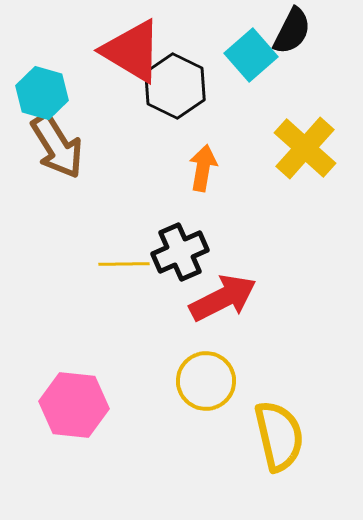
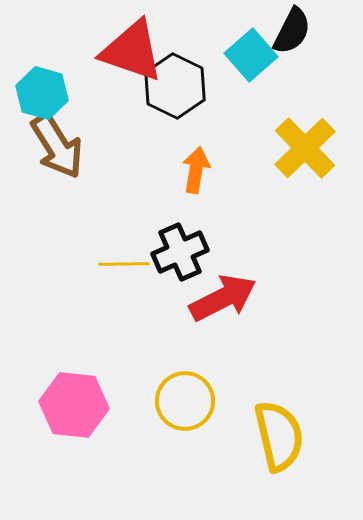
red triangle: rotated 12 degrees counterclockwise
yellow cross: rotated 4 degrees clockwise
orange arrow: moved 7 px left, 2 px down
yellow circle: moved 21 px left, 20 px down
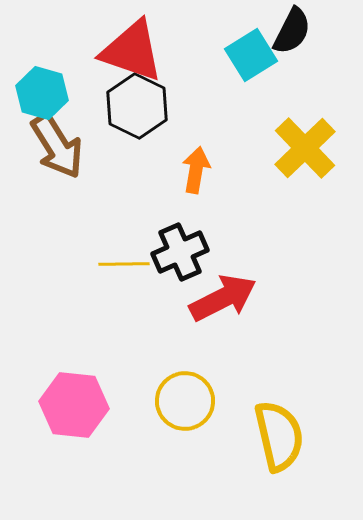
cyan square: rotated 9 degrees clockwise
black hexagon: moved 38 px left, 20 px down
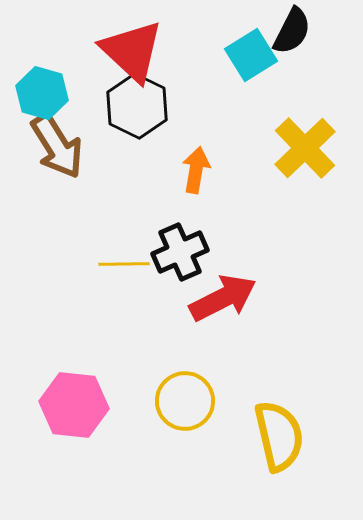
red triangle: rotated 24 degrees clockwise
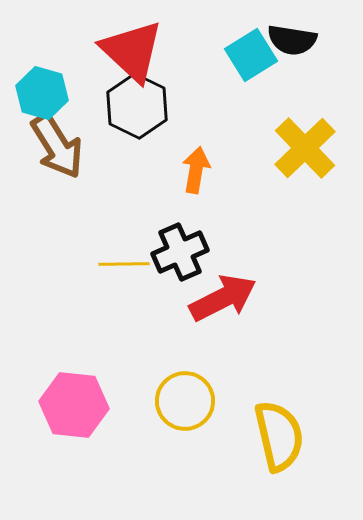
black semicircle: moved 9 px down; rotated 72 degrees clockwise
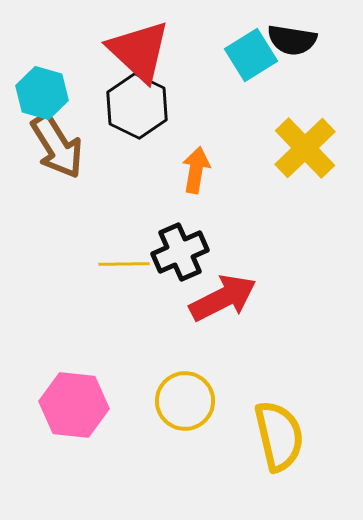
red triangle: moved 7 px right
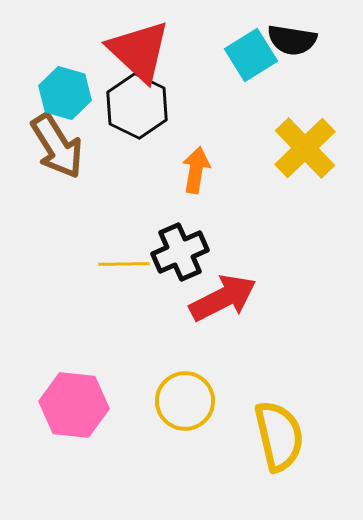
cyan hexagon: moved 23 px right
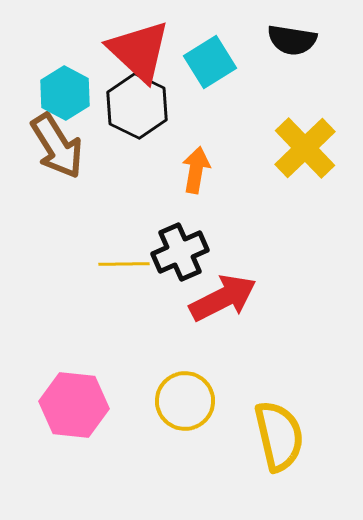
cyan square: moved 41 px left, 7 px down
cyan hexagon: rotated 12 degrees clockwise
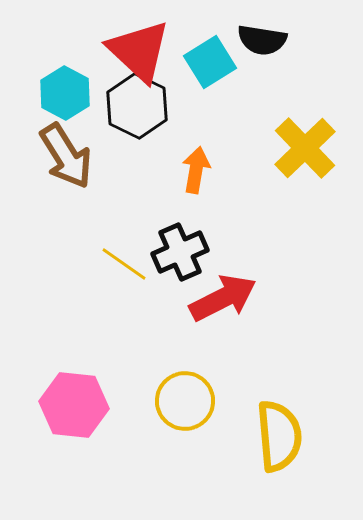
black semicircle: moved 30 px left
brown arrow: moved 9 px right, 10 px down
yellow line: rotated 36 degrees clockwise
yellow semicircle: rotated 8 degrees clockwise
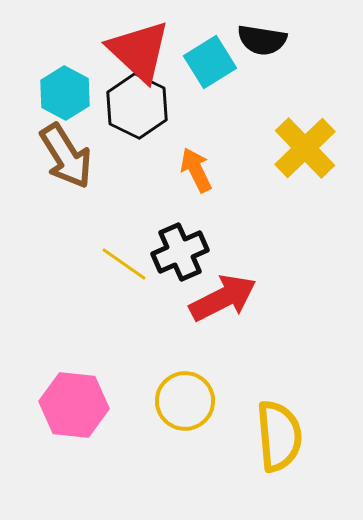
orange arrow: rotated 36 degrees counterclockwise
